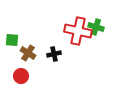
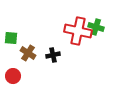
green square: moved 1 px left, 2 px up
black cross: moved 1 px left, 1 px down
red circle: moved 8 px left
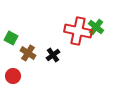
green cross: rotated 21 degrees clockwise
green square: rotated 24 degrees clockwise
black cross: rotated 24 degrees counterclockwise
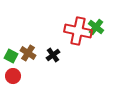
green square: moved 18 px down
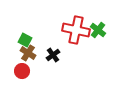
green cross: moved 2 px right, 3 px down
red cross: moved 2 px left, 1 px up
green square: moved 14 px right, 16 px up
red circle: moved 9 px right, 5 px up
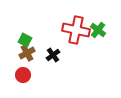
brown cross: moved 1 px left; rotated 28 degrees clockwise
red circle: moved 1 px right, 4 px down
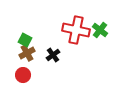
green cross: moved 2 px right
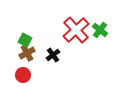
red cross: rotated 36 degrees clockwise
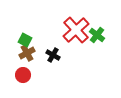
green cross: moved 3 px left, 5 px down
black cross: rotated 24 degrees counterclockwise
